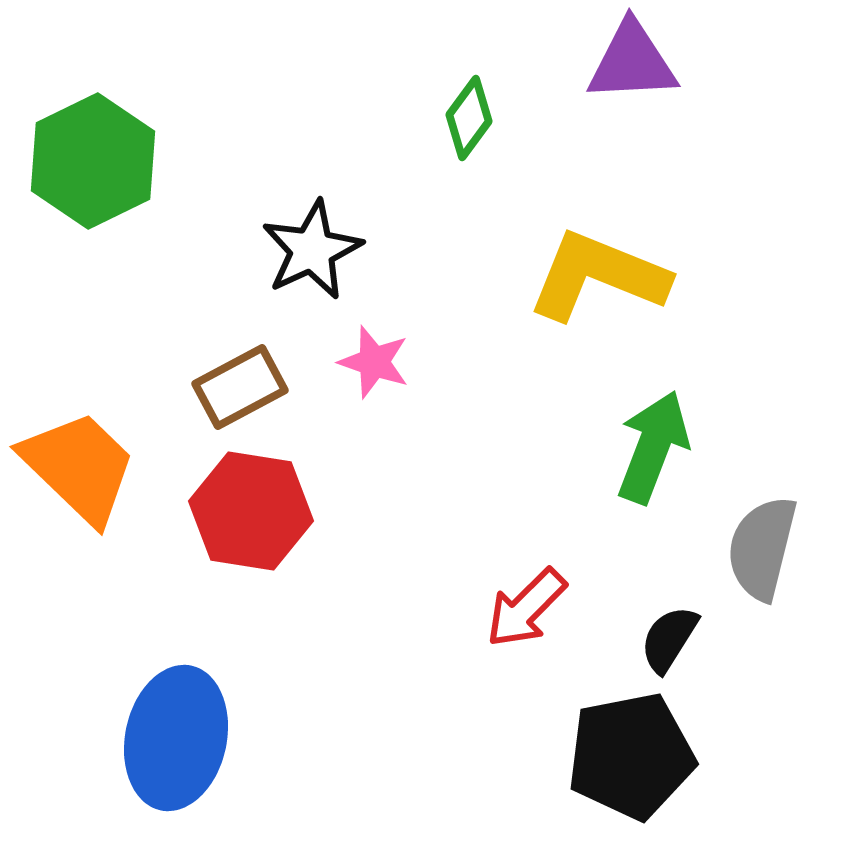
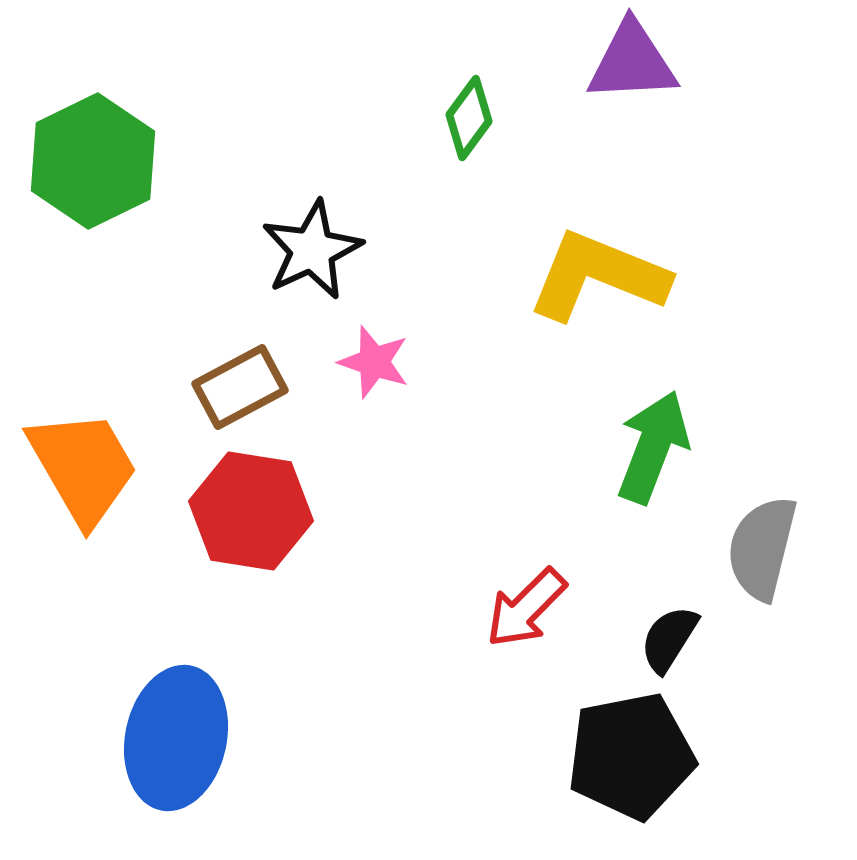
orange trapezoid: moved 4 px right; rotated 16 degrees clockwise
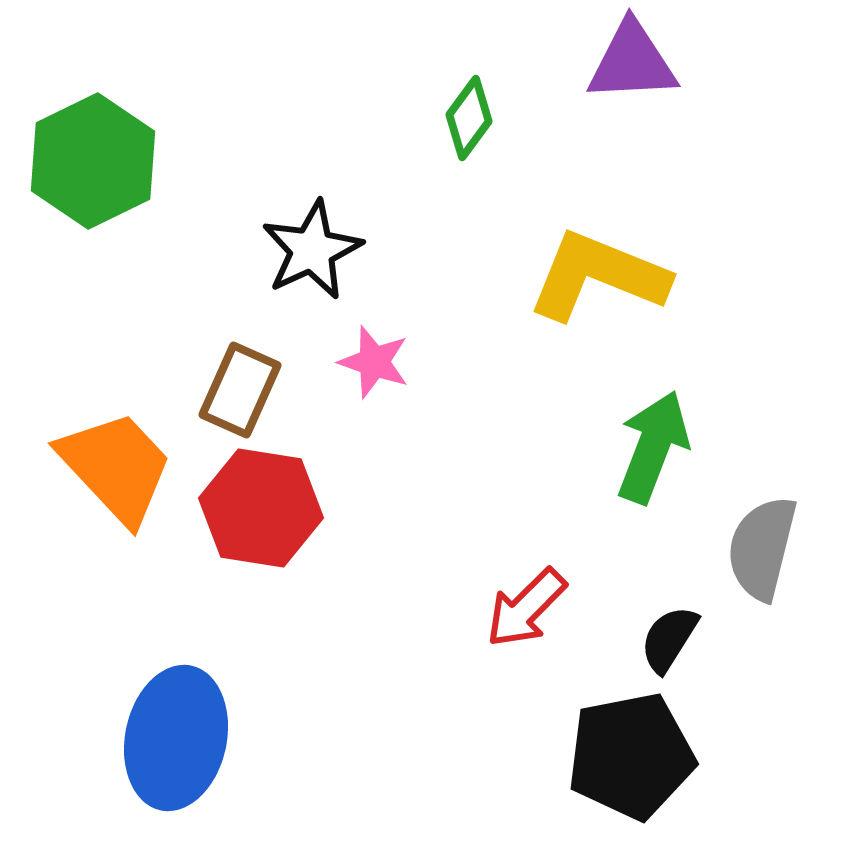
brown rectangle: moved 3 px down; rotated 38 degrees counterclockwise
orange trapezoid: moved 33 px right; rotated 13 degrees counterclockwise
red hexagon: moved 10 px right, 3 px up
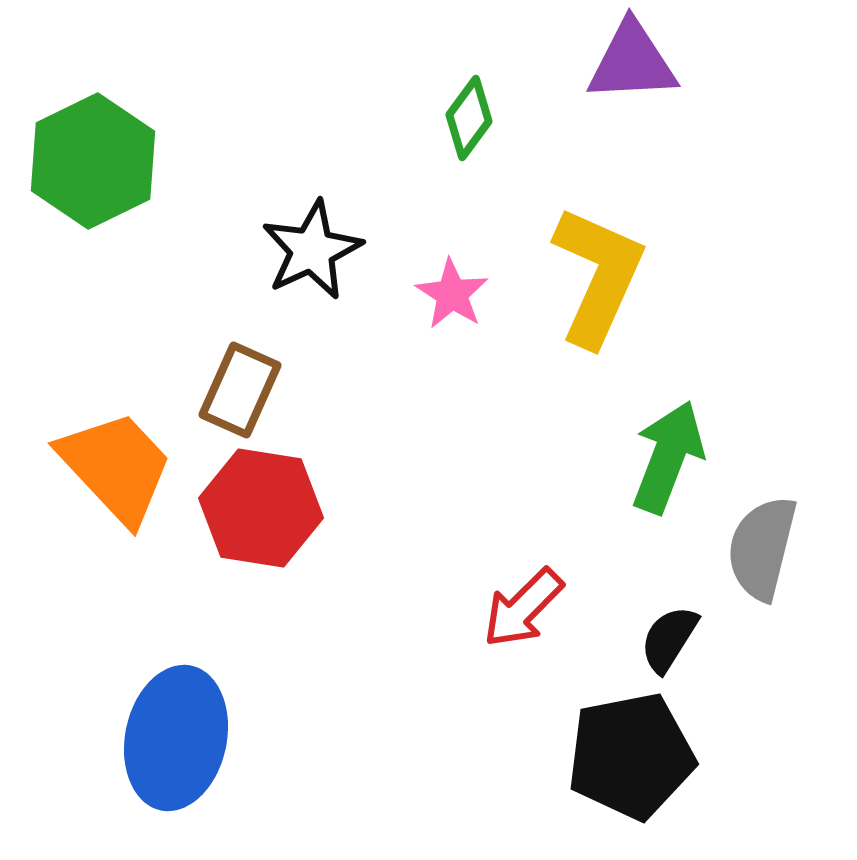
yellow L-shape: rotated 92 degrees clockwise
pink star: moved 78 px right, 68 px up; rotated 14 degrees clockwise
green arrow: moved 15 px right, 10 px down
red arrow: moved 3 px left
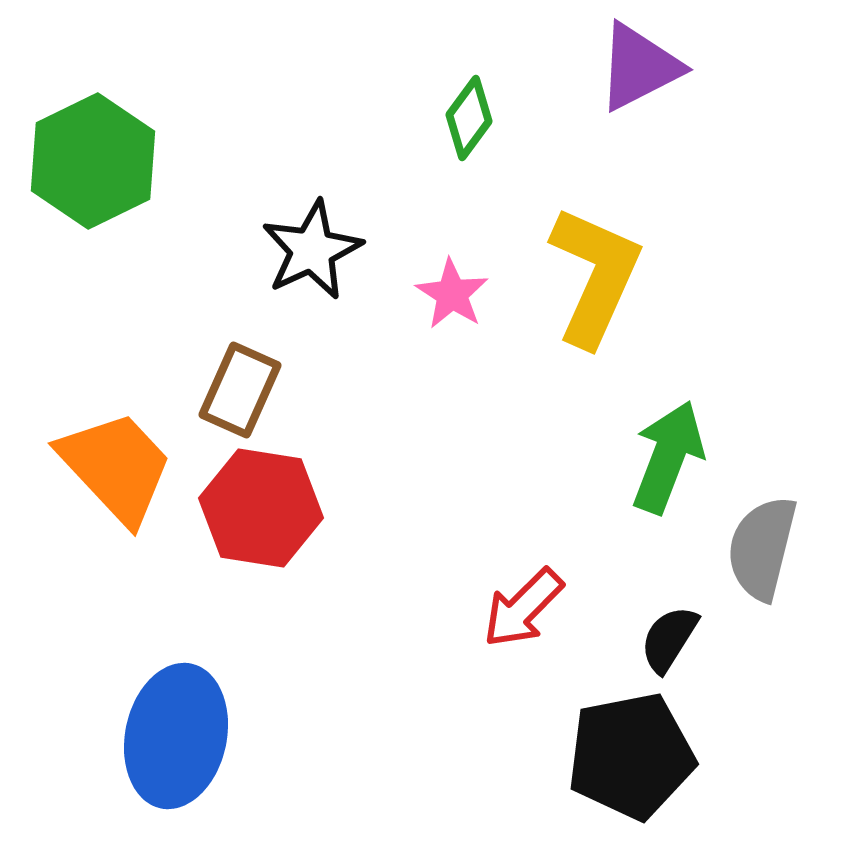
purple triangle: moved 7 px right, 5 px down; rotated 24 degrees counterclockwise
yellow L-shape: moved 3 px left
blue ellipse: moved 2 px up
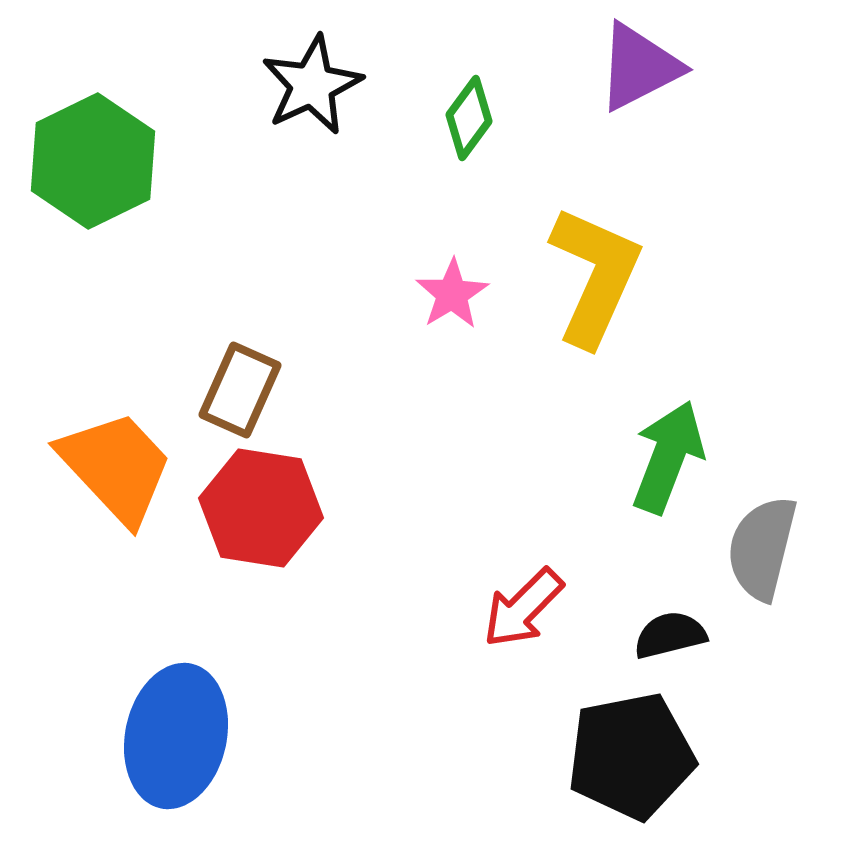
black star: moved 165 px up
pink star: rotated 8 degrees clockwise
black semicircle: moved 1 px right, 4 px up; rotated 44 degrees clockwise
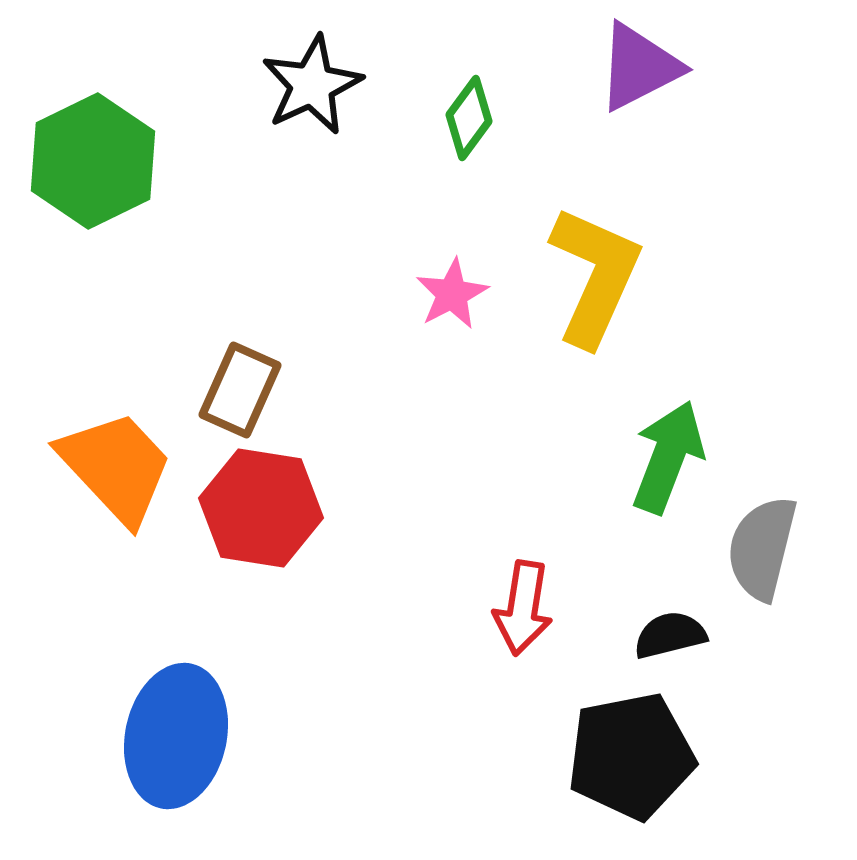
pink star: rotated 4 degrees clockwise
red arrow: rotated 36 degrees counterclockwise
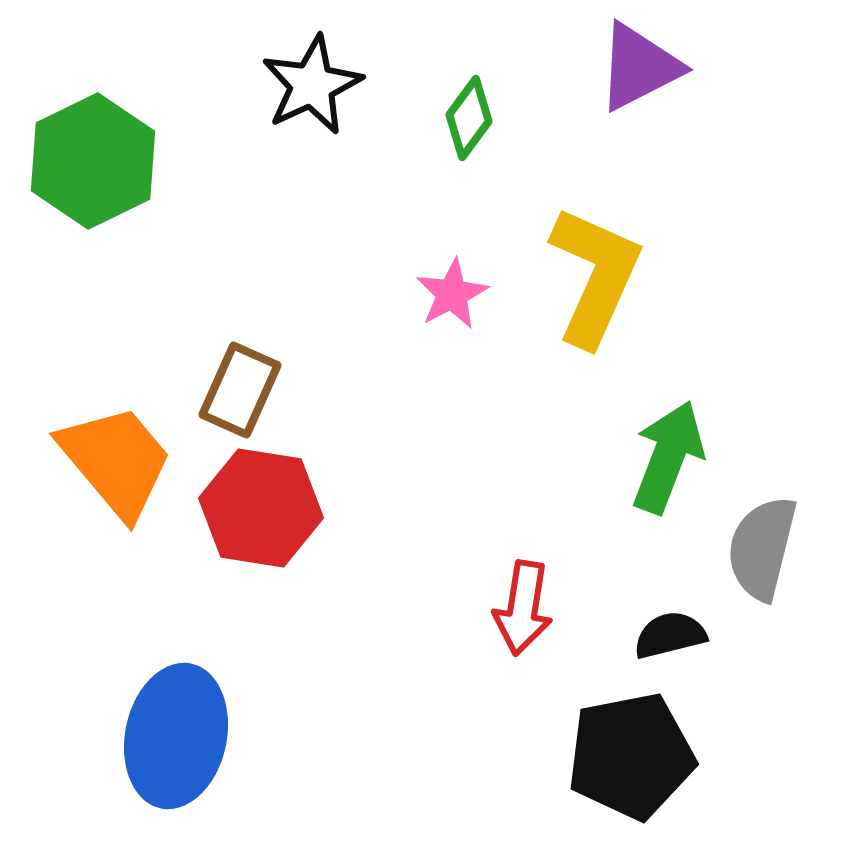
orange trapezoid: moved 6 px up; rotated 3 degrees clockwise
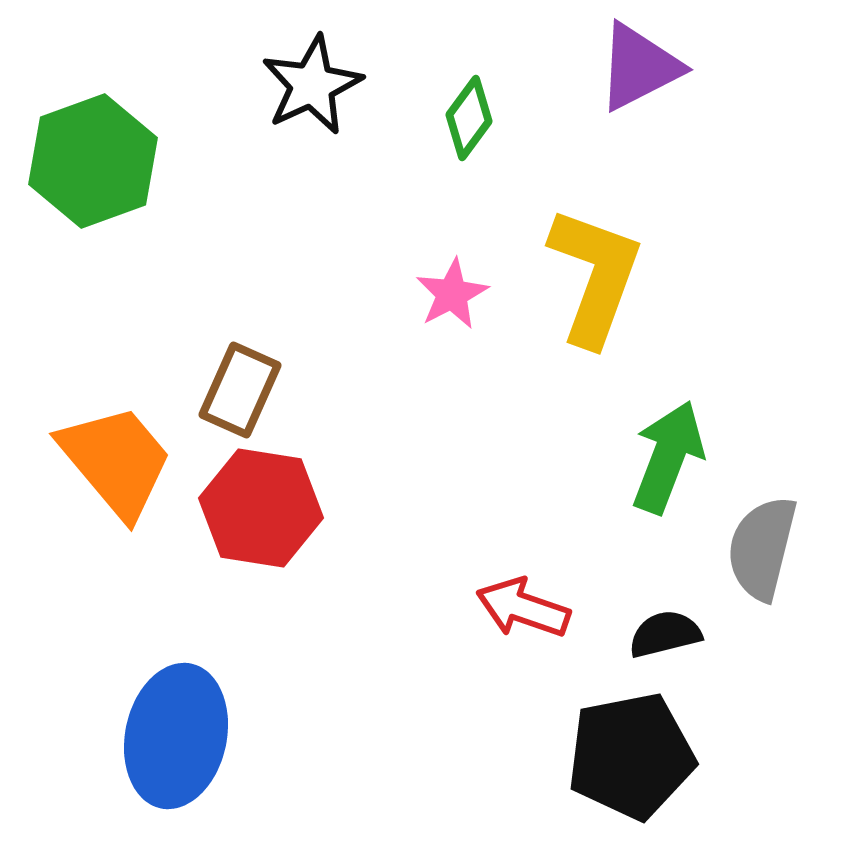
green hexagon: rotated 6 degrees clockwise
yellow L-shape: rotated 4 degrees counterclockwise
red arrow: rotated 100 degrees clockwise
black semicircle: moved 5 px left, 1 px up
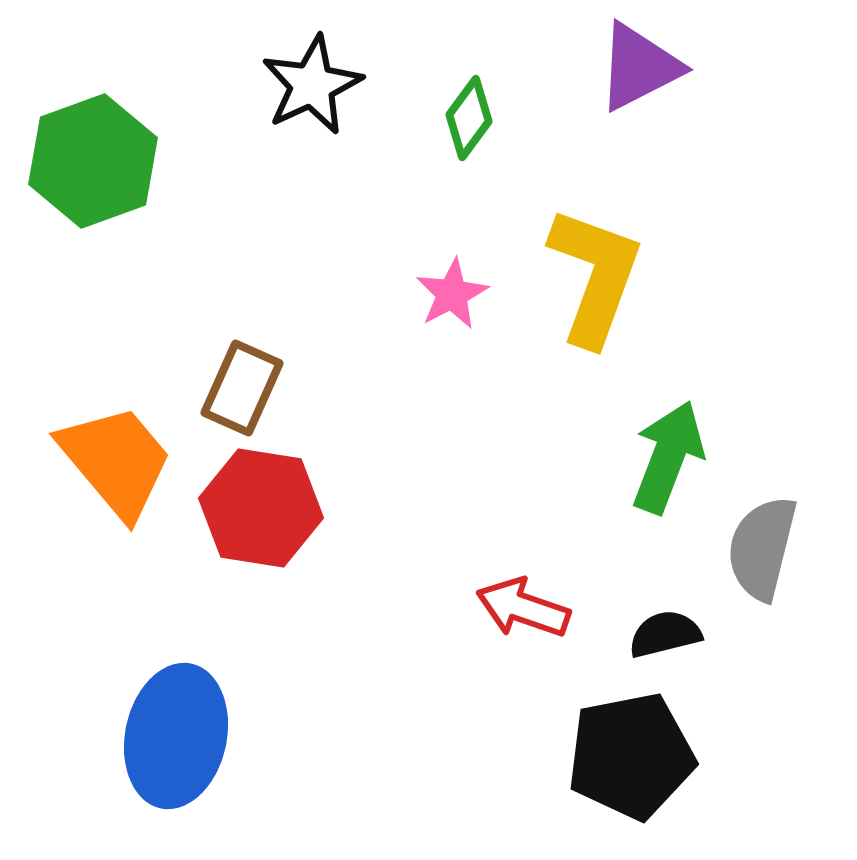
brown rectangle: moved 2 px right, 2 px up
